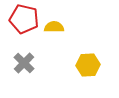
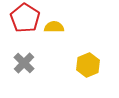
red pentagon: moved 1 px right, 1 px up; rotated 20 degrees clockwise
yellow hexagon: rotated 20 degrees counterclockwise
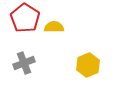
gray cross: rotated 25 degrees clockwise
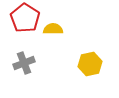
yellow semicircle: moved 1 px left, 2 px down
yellow hexagon: moved 2 px right, 1 px up; rotated 10 degrees clockwise
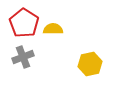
red pentagon: moved 1 px left, 5 px down
gray cross: moved 1 px left, 6 px up
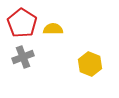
red pentagon: moved 2 px left
yellow hexagon: rotated 25 degrees counterclockwise
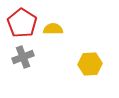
yellow hexagon: rotated 25 degrees counterclockwise
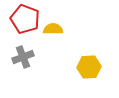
red pentagon: moved 3 px right, 4 px up; rotated 12 degrees counterclockwise
yellow hexagon: moved 1 px left, 3 px down
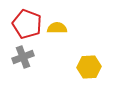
red pentagon: moved 2 px right, 5 px down
yellow semicircle: moved 4 px right, 1 px up
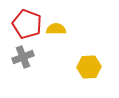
yellow semicircle: moved 1 px left, 1 px down
